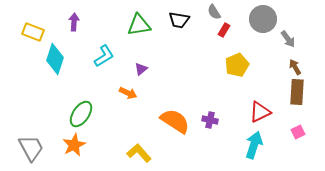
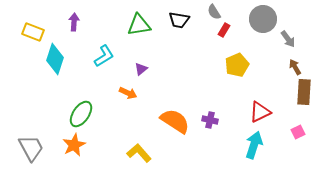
brown rectangle: moved 7 px right
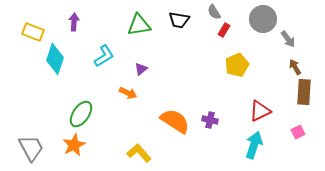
red triangle: moved 1 px up
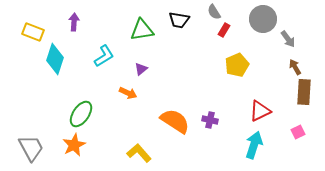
green triangle: moved 3 px right, 5 px down
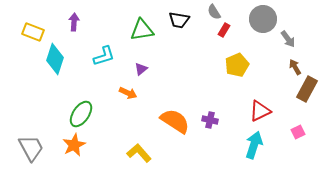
cyan L-shape: rotated 15 degrees clockwise
brown rectangle: moved 3 px right, 3 px up; rotated 25 degrees clockwise
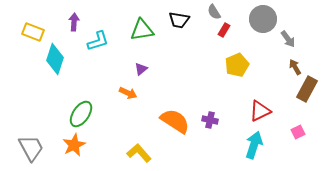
cyan L-shape: moved 6 px left, 15 px up
